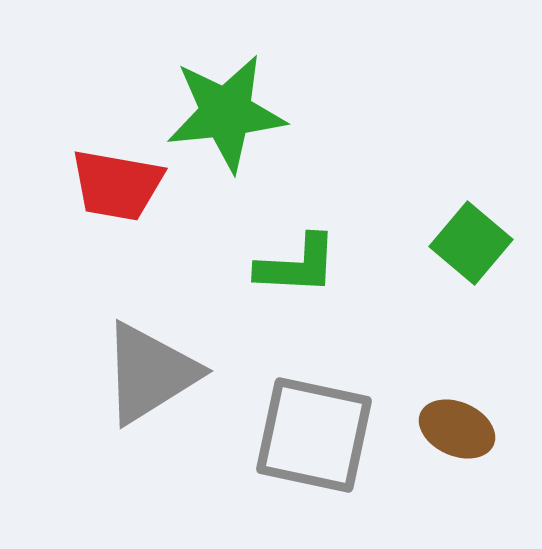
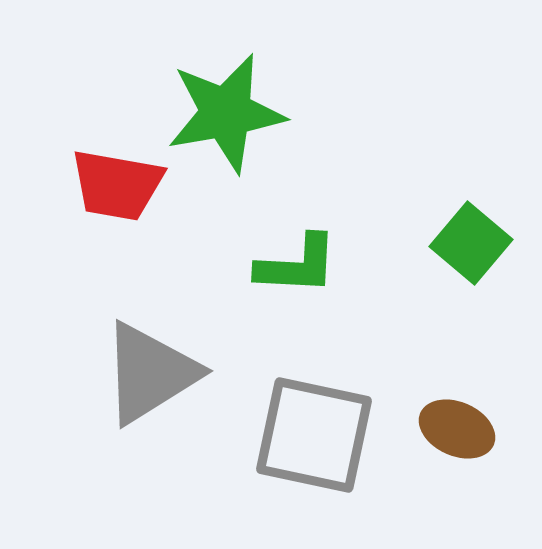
green star: rotated 4 degrees counterclockwise
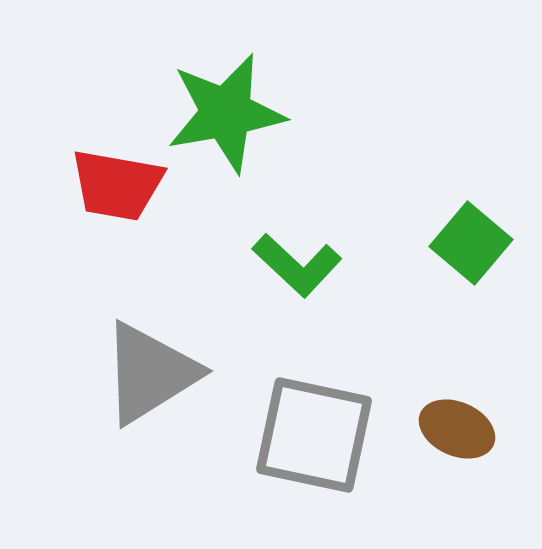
green L-shape: rotated 40 degrees clockwise
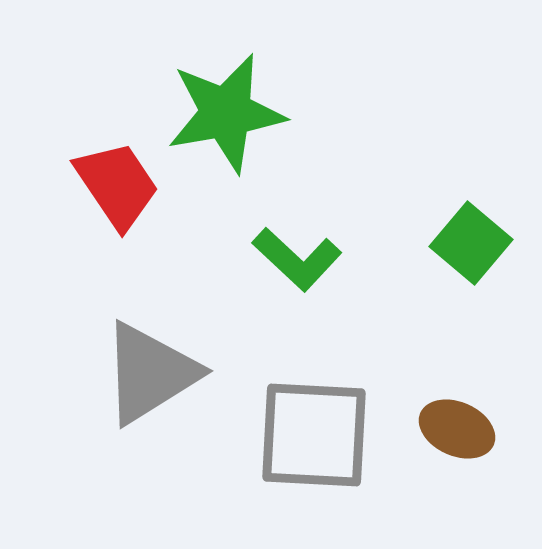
red trapezoid: rotated 134 degrees counterclockwise
green L-shape: moved 6 px up
gray square: rotated 9 degrees counterclockwise
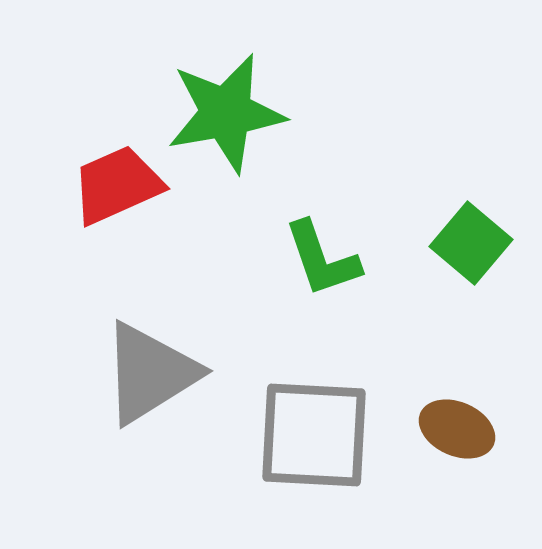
red trapezoid: rotated 80 degrees counterclockwise
green L-shape: moved 25 px right; rotated 28 degrees clockwise
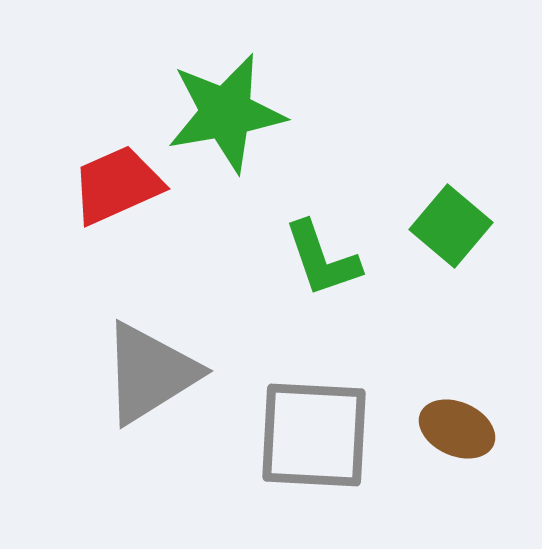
green square: moved 20 px left, 17 px up
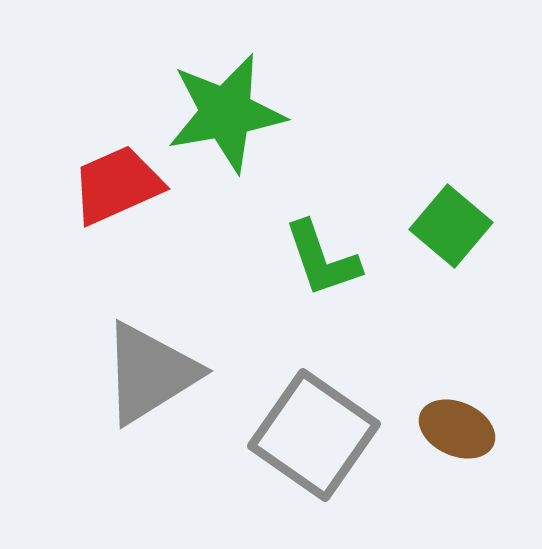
gray square: rotated 32 degrees clockwise
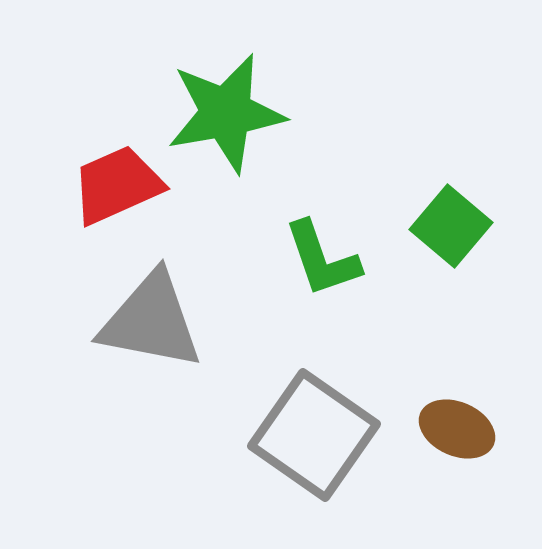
gray triangle: moved 1 px right, 52 px up; rotated 43 degrees clockwise
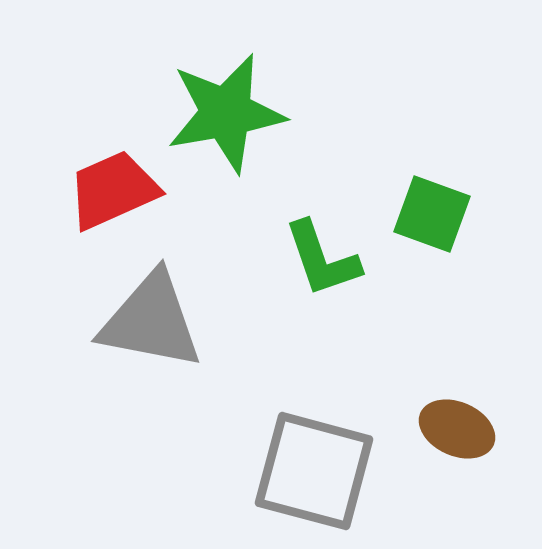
red trapezoid: moved 4 px left, 5 px down
green square: moved 19 px left, 12 px up; rotated 20 degrees counterclockwise
gray square: moved 36 px down; rotated 20 degrees counterclockwise
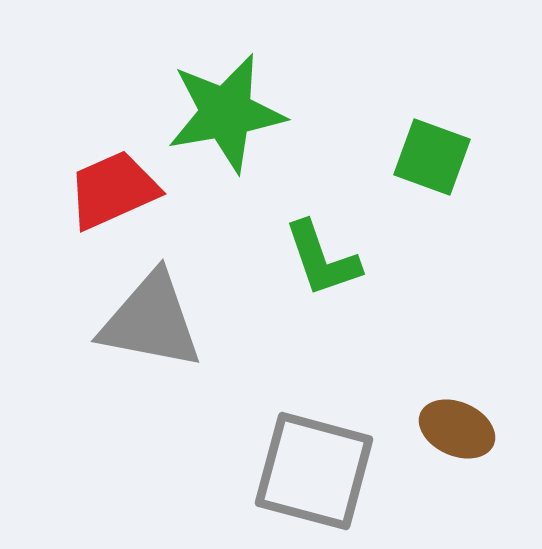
green square: moved 57 px up
